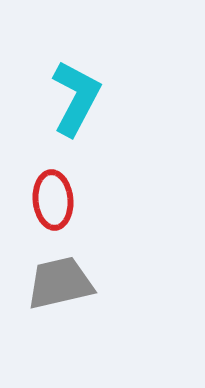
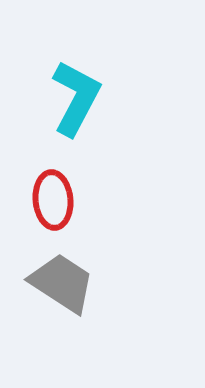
gray trapezoid: moved 2 px right; rotated 46 degrees clockwise
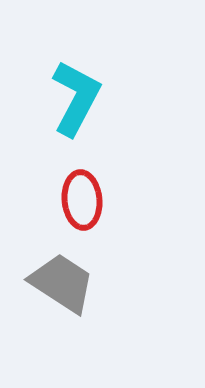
red ellipse: moved 29 px right
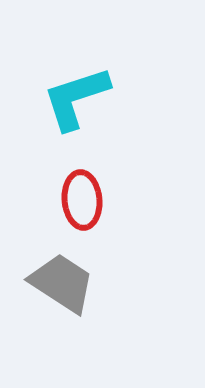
cyan L-shape: rotated 136 degrees counterclockwise
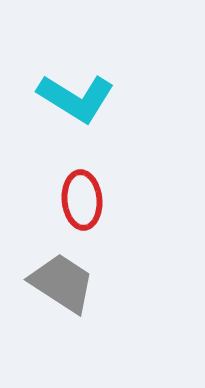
cyan L-shape: rotated 130 degrees counterclockwise
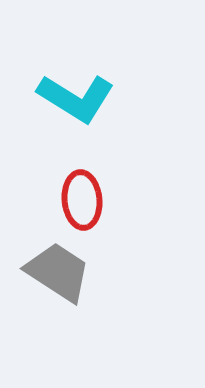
gray trapezoid: moved 4 px left, 11 px up
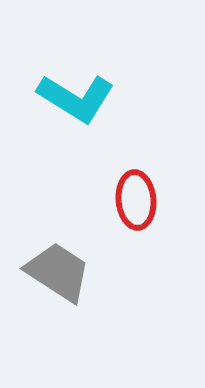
red ellipse: moved 54 px right
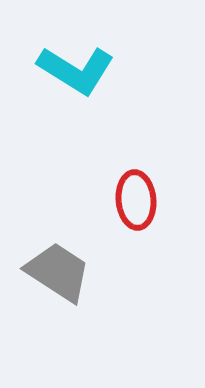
cyan L-shape: moved 28 px up
